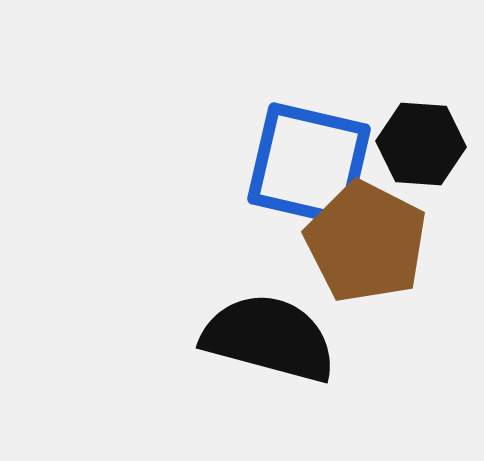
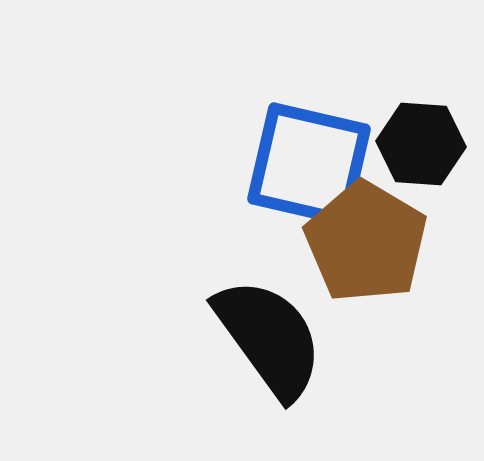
brown pentagon: rotated 4 degrees clockwise
black semicircle: rotated 39 degrees clockwise
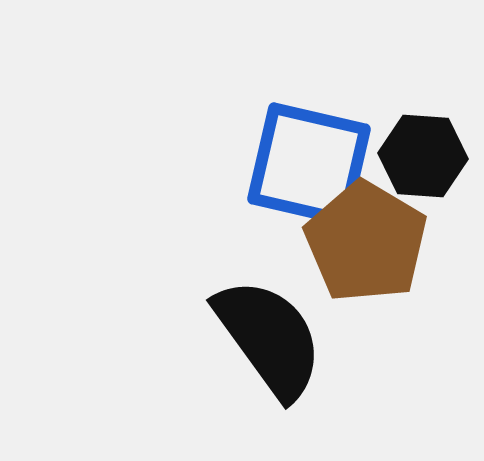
black hexagon: moved 2 px right, 12 px down
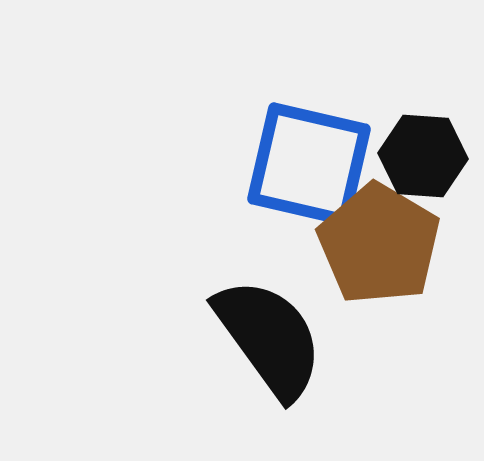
brown pentagon: moved 13 px right, 2 px down
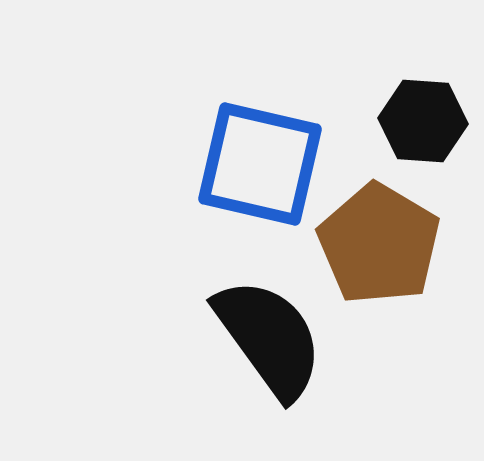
black hexagon: moved 35 px up
blue square: moved 49 px left
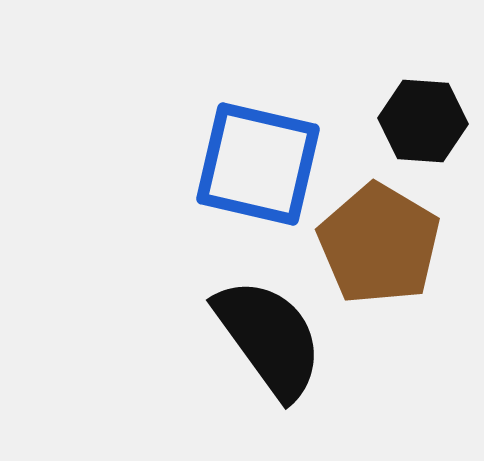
blue square: moved 2 px left
